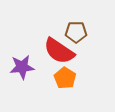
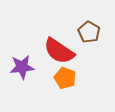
brown pentagon: moved 13 px right; rotated 30 degrees clockwise
orange pentagon: rotated 10 degrees counterclockwise
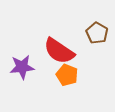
brown pentagon: moved 8 px right, 1 px down
orange pentagon: moved 2 px right, 3 px up
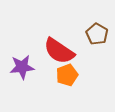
brown pentagon: moved 1 px down
orange pentagon: rotated 30 degrees clockwise
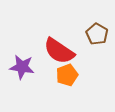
purple star: rotated 15 degrees clockwise
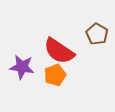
orange pentagon: moved 12 px left
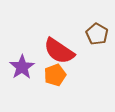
purple star: rotated 30 degrees clockwise
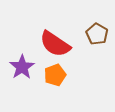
red semicircle: moved 4 px left, 7 px up
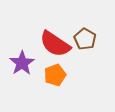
brown pentagon: moved 12 px left, 5 px down
purple star: moved 4 px up
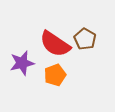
purple star: rotated 20 degrees clockwise
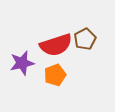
brown pentagon: rotated 15 degrees clockwise
red semicircle: moved 1 px right, 1 px down; rotated 52 degrees counterclockwise
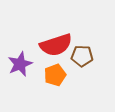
brown pentagon: moved 3 px left, 17 px down; rotated 30 degrees clockwise
purple star: moved 2 px left, 1 px down; rotated 10 degrees counterclockwise
